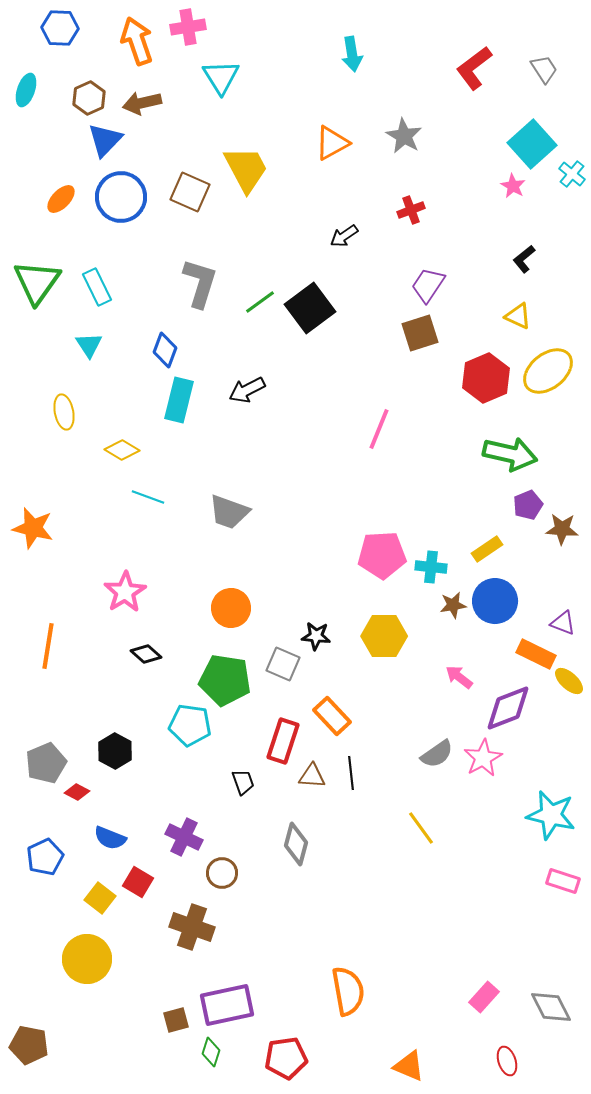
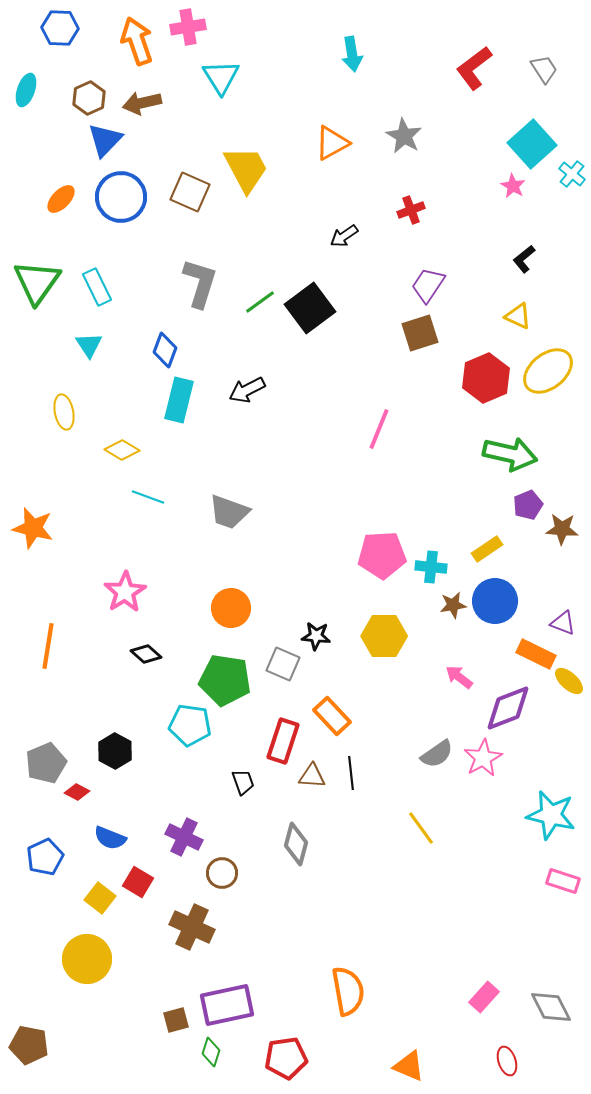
brown cross at (192, 927): rotated 6 degrees clockwise
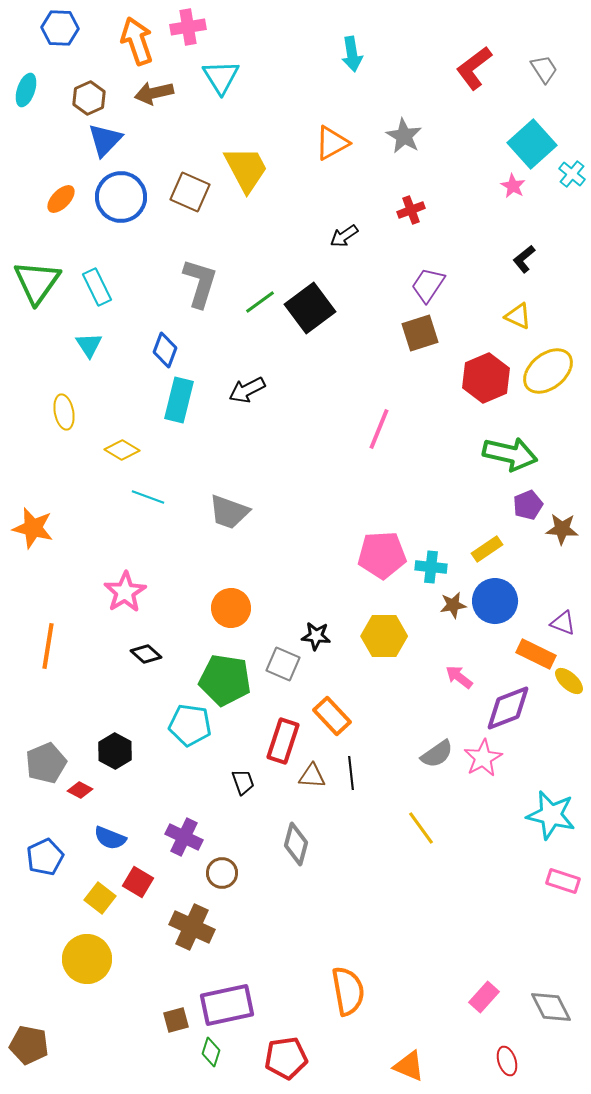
brown arrow at (142, 103): moved 12 px right, 10 px up
red diamond at (77, 792): moved 3 px right, 2 px up
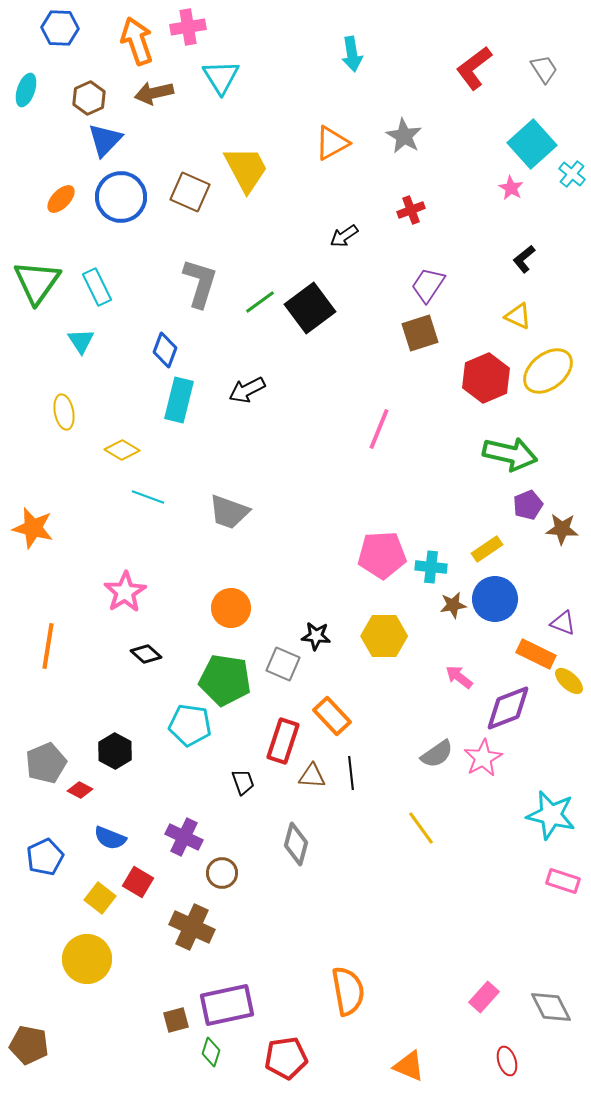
pink star at (513, 186): moved 2 px left, 2 px down
cyan triangle at (89, 345): moved 8 px left, 4 px up
blue circle at (495, 601): moved 2 px up
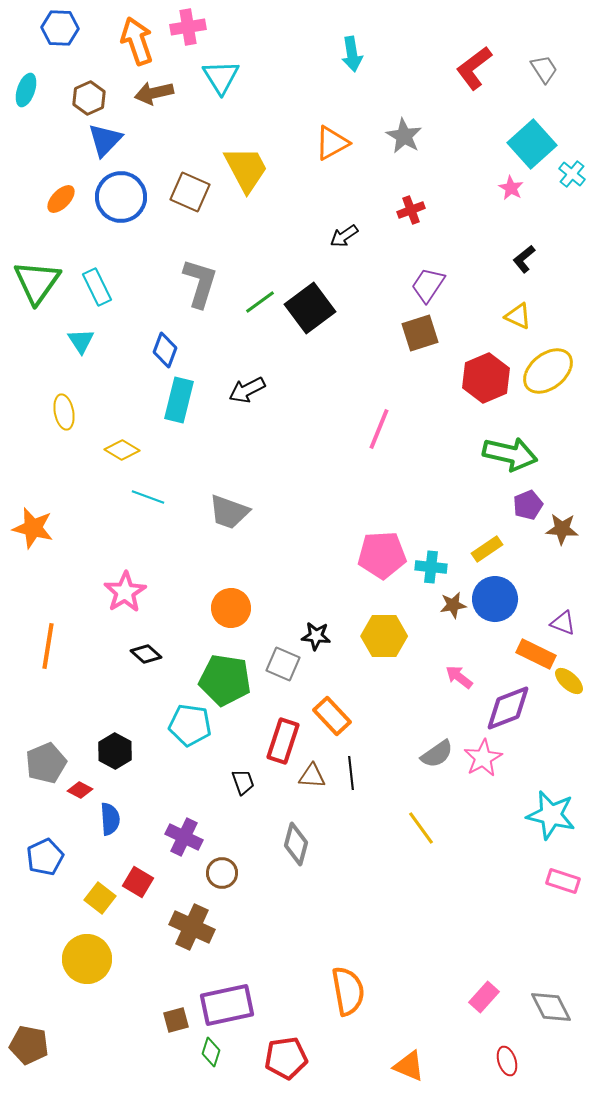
blue semicircle at (110, 838): moved 19 px up; rotated 116 degrees counterclockwise
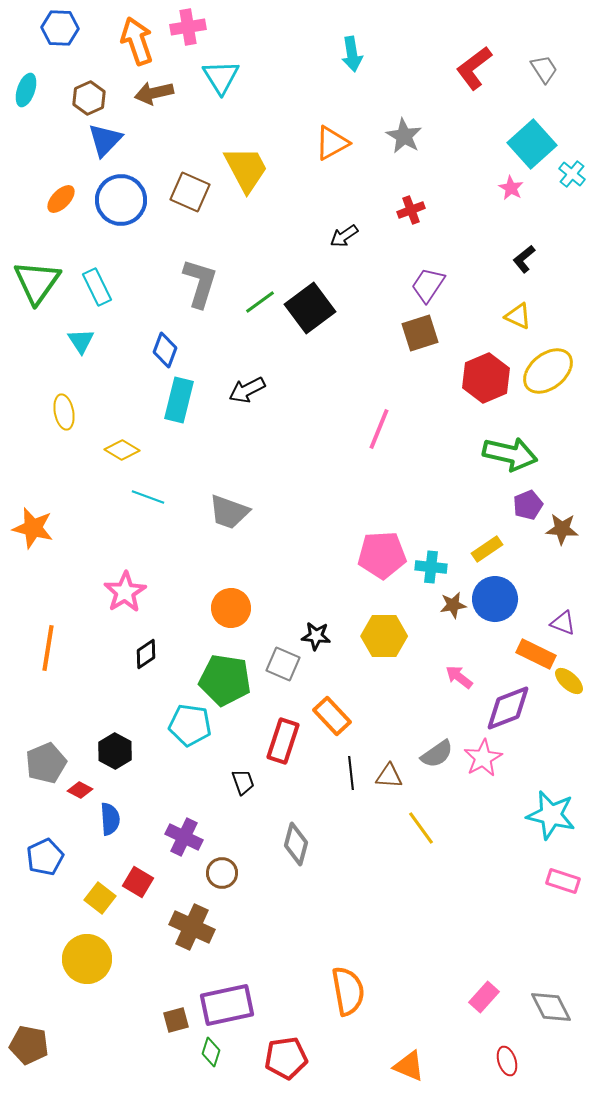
blue circle at (121, 197): moved 3 px down
orange line at (48, 646): moved 2 px down
black diamond at (146, 654): rotated 76 degrees counterclockwise
brown triangle at (312, 776): moved 77 px right
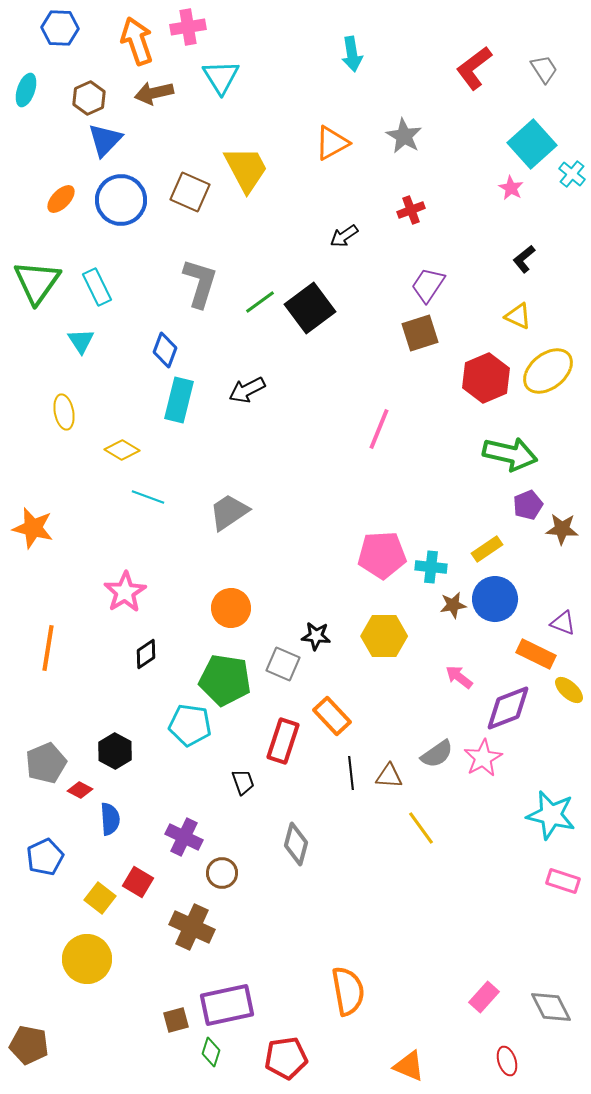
gray trapezoid at (229, 512): rotated 126 degrees clockwise
yellow ellipse at (569, 681): moved 9 px down
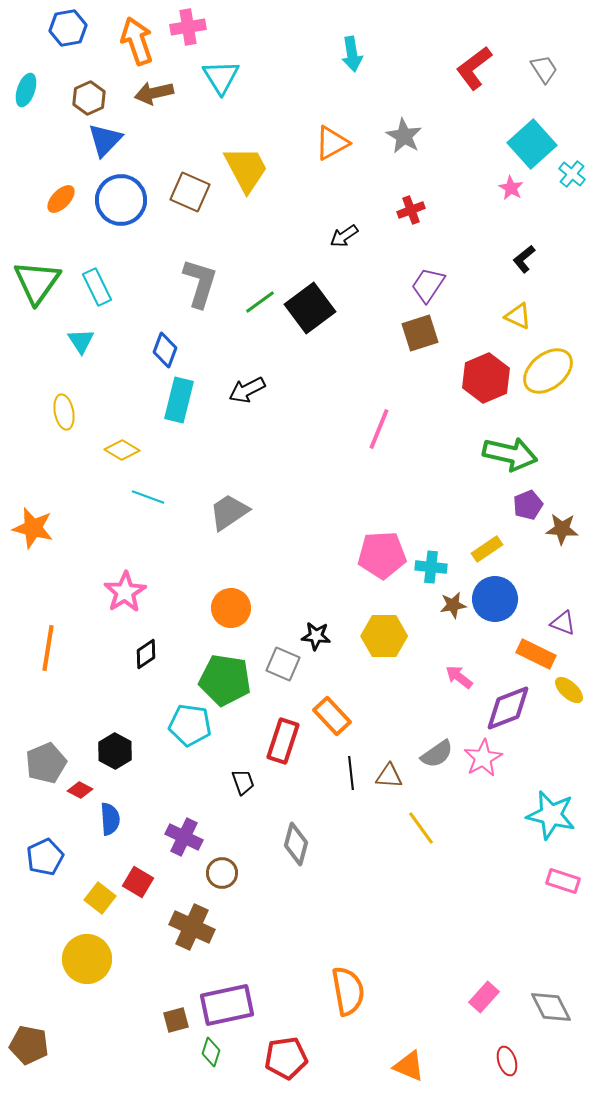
blue hexagon at (60, 28): moved 8 px right; rotated 12 degrees counterclockwise
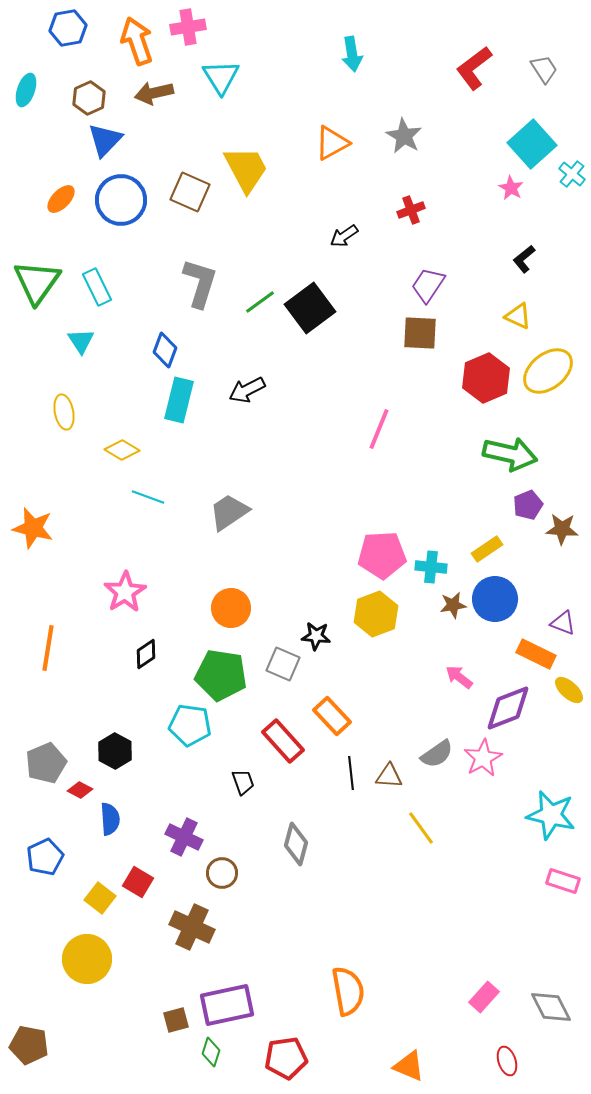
brown square at (420, 333): rotated 21 degrees clockwise
yellow hexagon at (384, 636): moved 8 px left, 22 px up; rotated 21 degrees counterclockwise
green pentagon at (225, 680): moved 4 px left, 5 px up
red rectangle at (283, 741): rotated 60 degrees counterclockwise
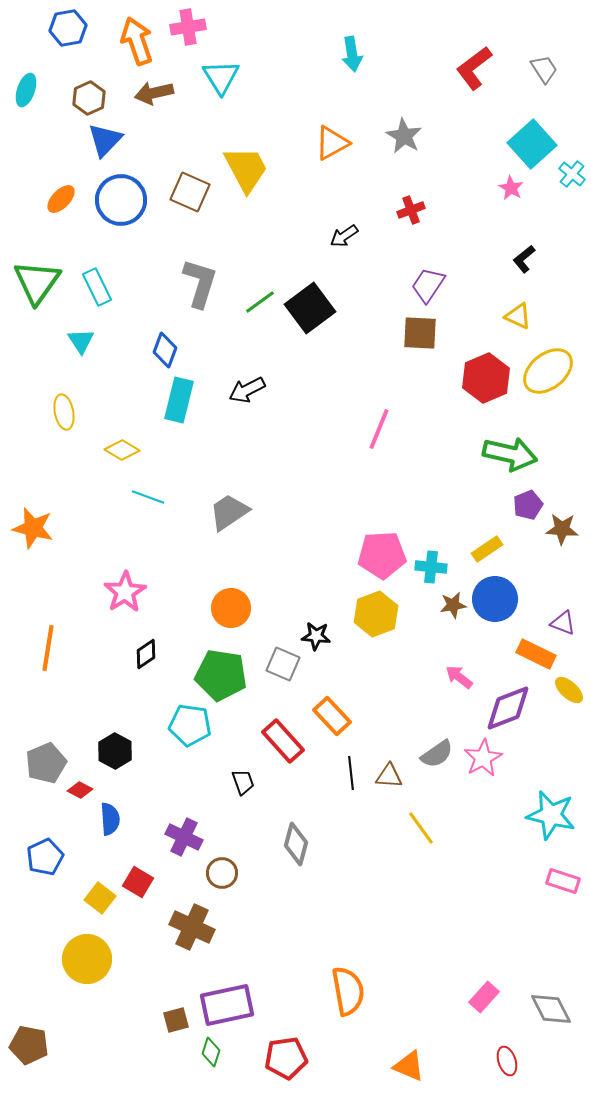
gray diamond at (551, 1007): moved 2 px down
